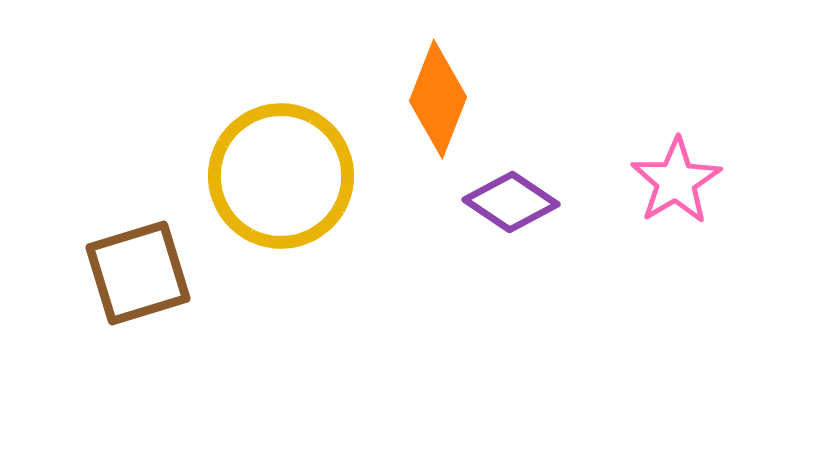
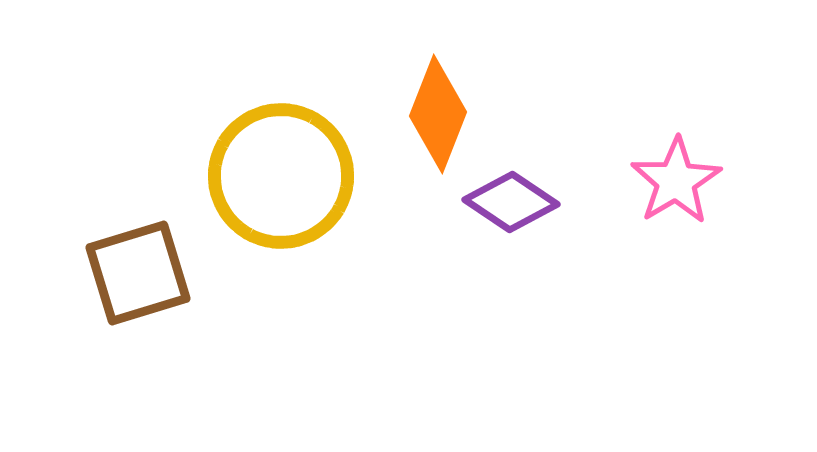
orange diamond: moved 15 px down
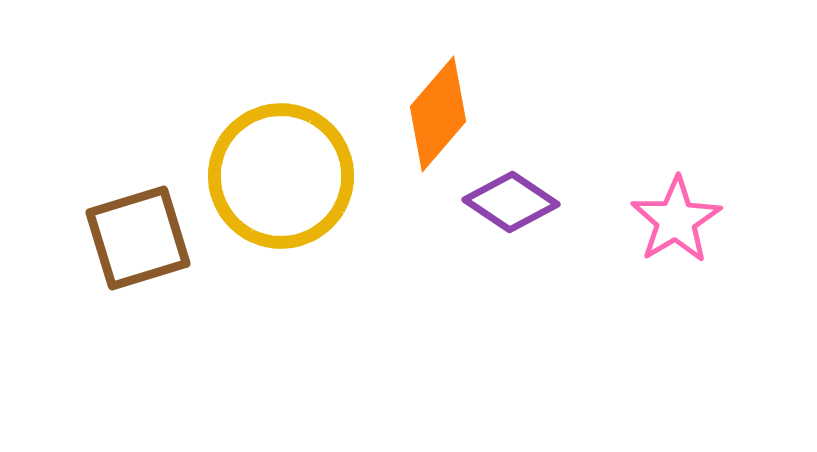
orange diamond: rotated 19 degrees clockwise
pink star: moved 39 px down
brown square: moved 35 px up
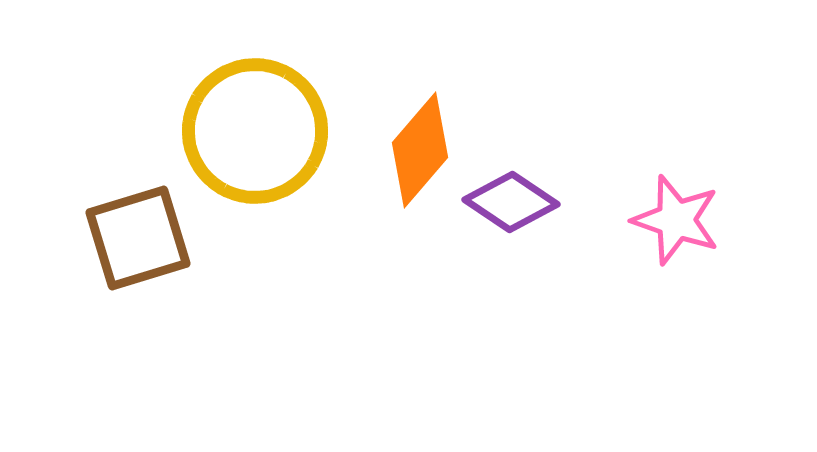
orange diamond: moved 18 px left, 36 px down
yellow circle: moved 26 px left, 45 px up
pink star: rotated 22 degrees counterclockwise
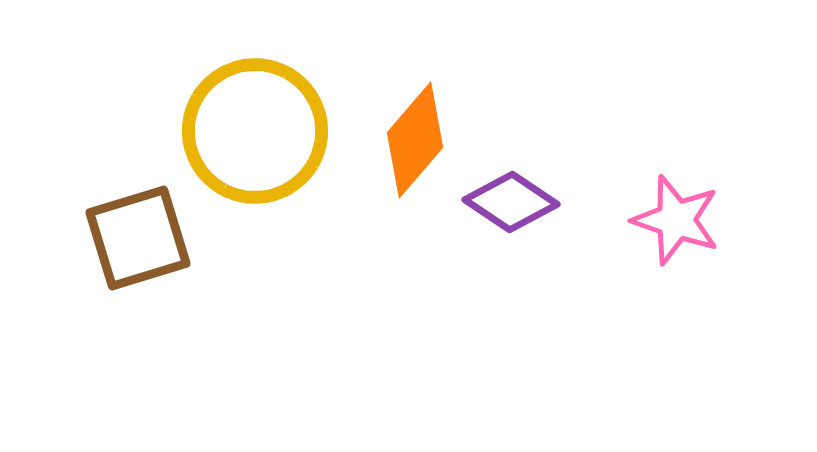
orange diamond: moved 5 px left, 10 px up
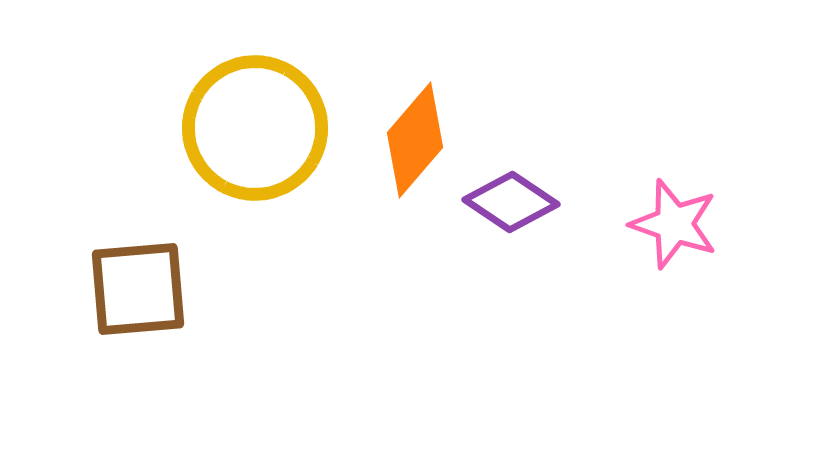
yellow circle: moved 3 px up
pink star: moved 2 px left, 4 px down
brown square: moved 51 px down; rotated 12 degrees clockwise
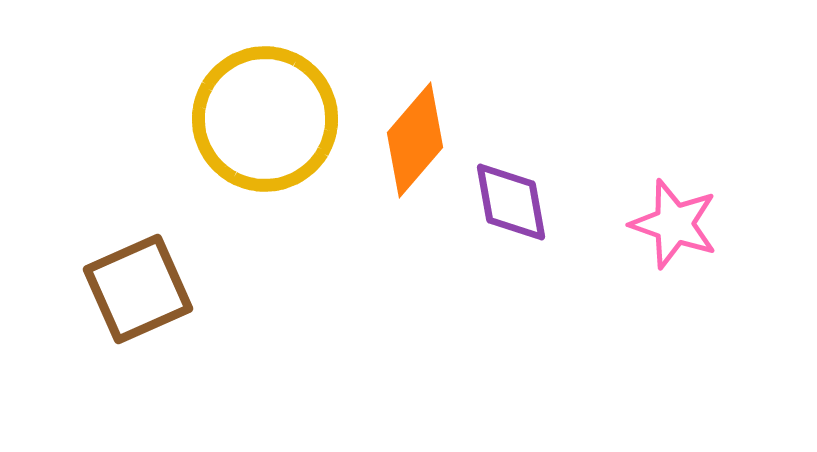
yellow circle: moved 10 px right, 9 px up
purple diamond: rotated 46 degrees clockwise
brown square: rotated 19 degrees counterclockwise
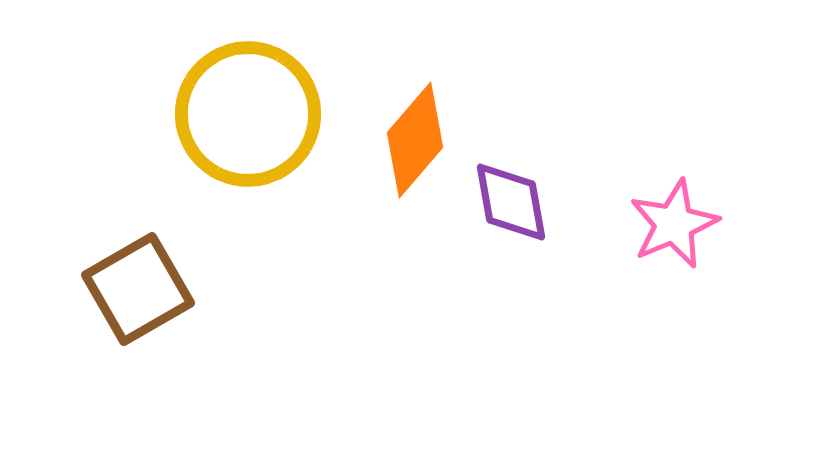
yellow circle: moved 17 px left, 5 px up
pink star: rotated 30 degrees clockwise
brown square: rotated 6 degrees counterclockwise
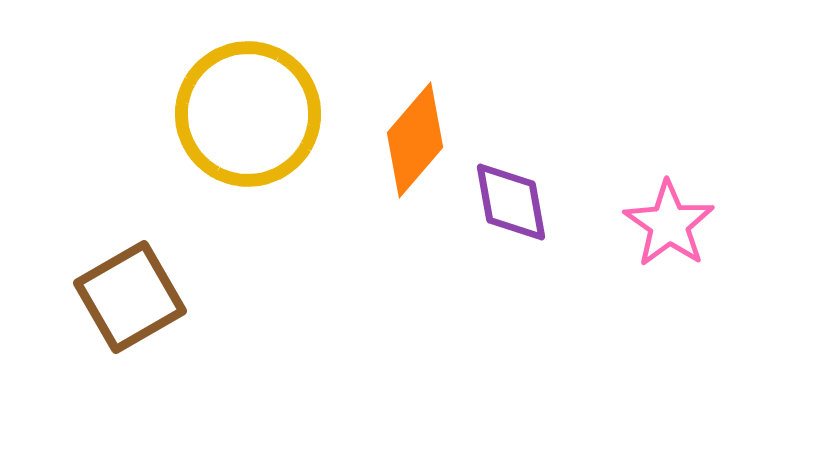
pink star: moved 5 px left; rotated 14 degrees counterclockwise
brown square: moved 8 px left, 8 px down
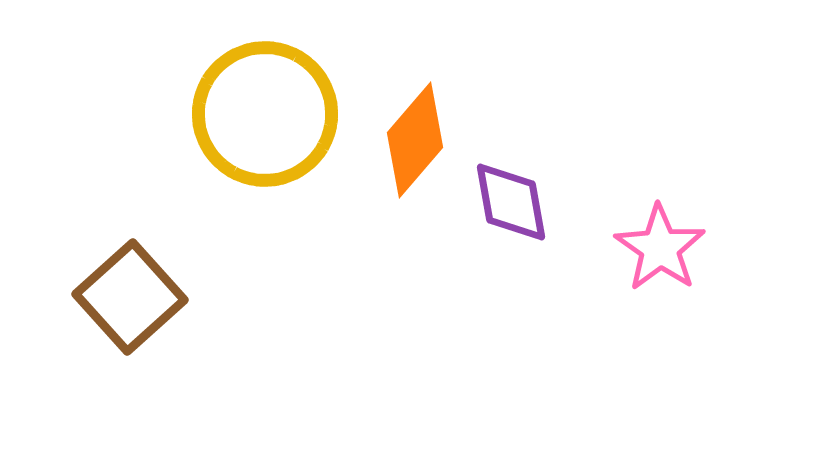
yellow circle: moved 17 px right
pink star: moved 9 px left, 24 px down
brown square: rotated 12 degrees counterclockwise
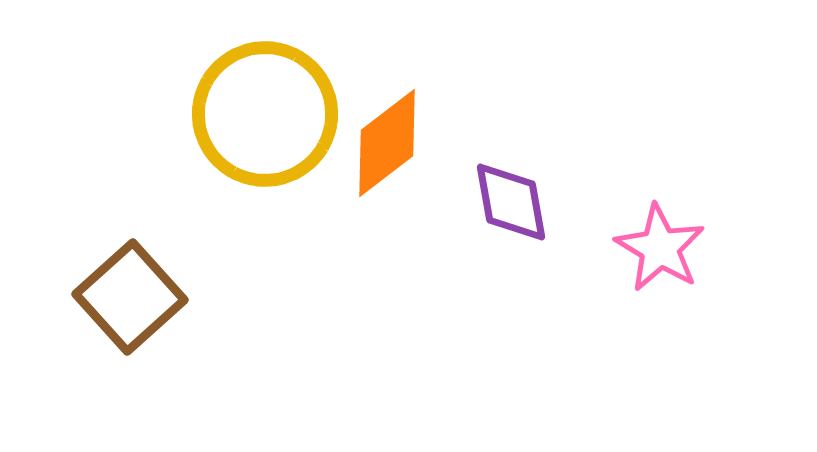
orange diamond: moved 28 px left, 3 px down; rotated 12 degrees clockwise
pink star: rotated 4 degrees counterclockwise
